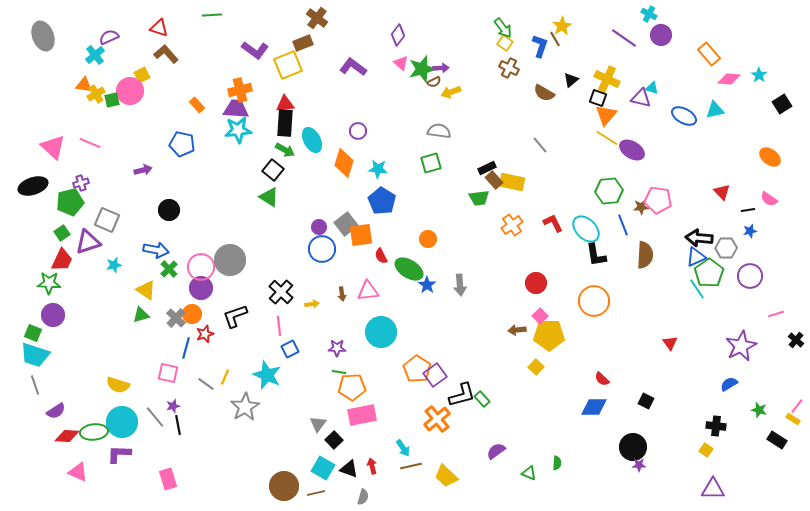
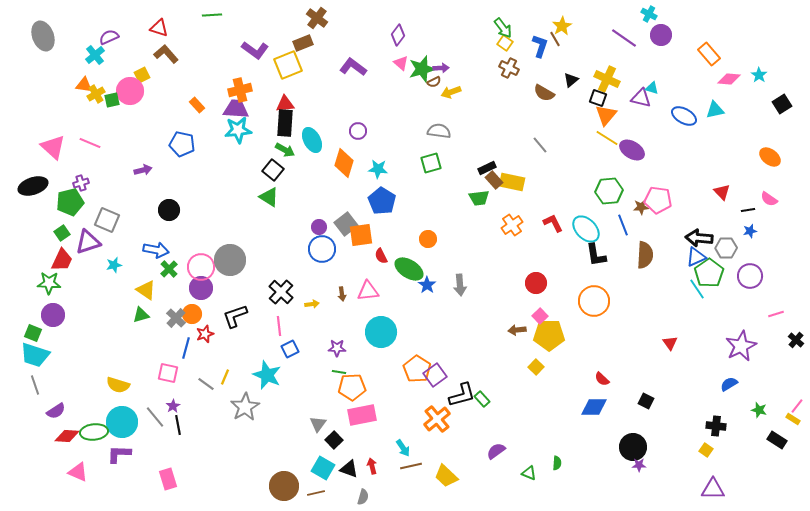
purple star at (173, 406): rotated 16 degrees counterclockwise
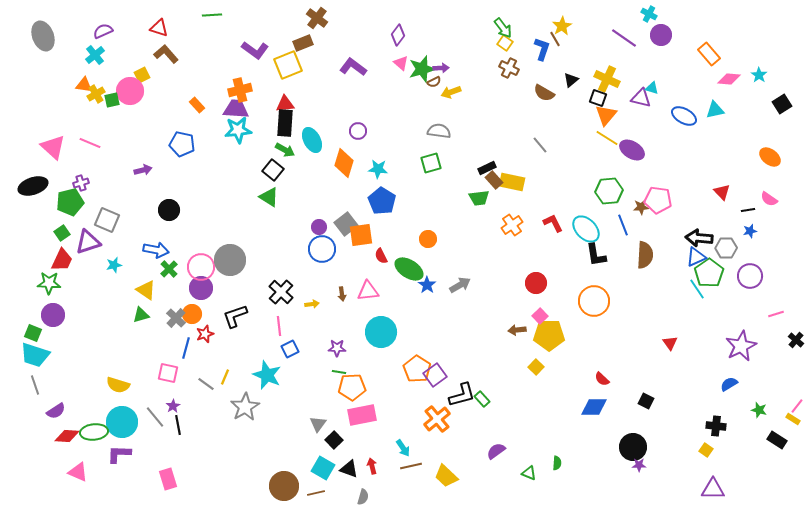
purple semicircle at (109, 37): moved 6 px left, 6 px up
blue L-shape at (540, 46): moved 2 px right, 3 px down
gray arrow at (460, 285): rotated 115 degrees counterclockwise
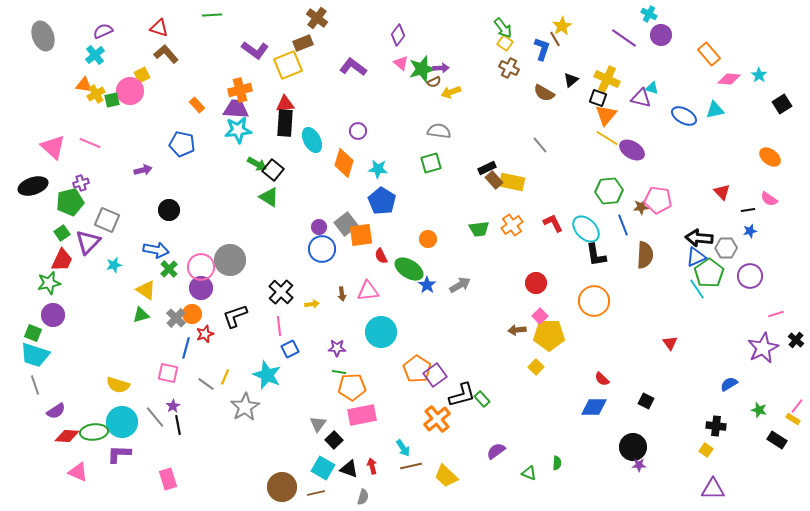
green arrow at (285, 150): moved 28 px left, 14 px down
green trapezoid at (479, 198): moved 31 px down
purple triangle at (88, 242): rotated 28 degrees counterclockwise
green star at (49, 283): rotated 15 degrees counterclockwise
purple star at (741, 346): moved 22 px right, 2 px down
brown circle at (284, 486): moved 2 px left, 1 px down
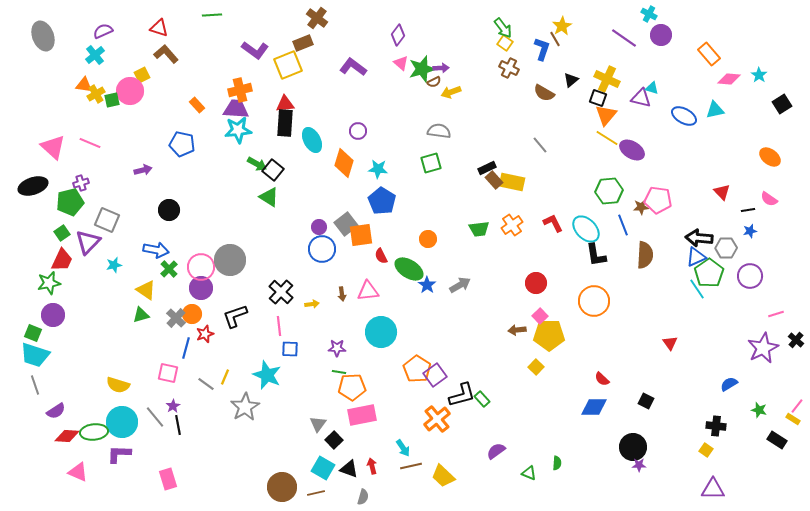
blue square at (290, 349): rotated 30 degrees clockwise
yellow trapezoid at (446, 476): moved 3 px left
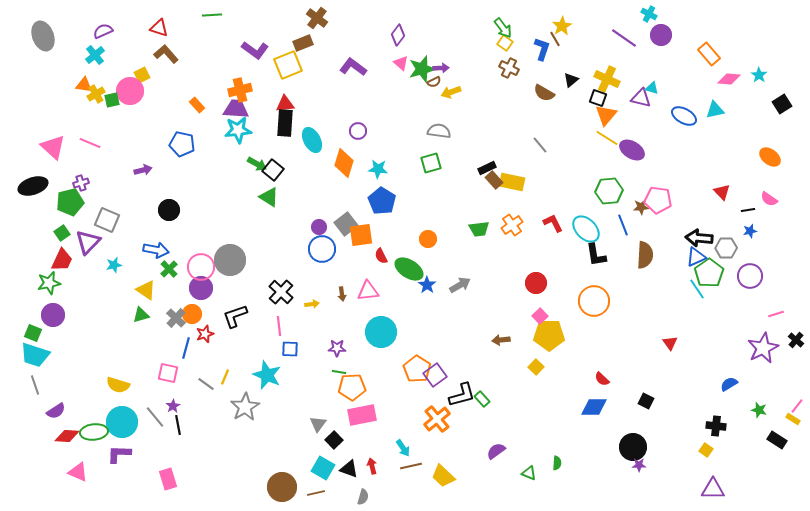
brown arrow at (517, 330): moved 16 px left, 10 px down
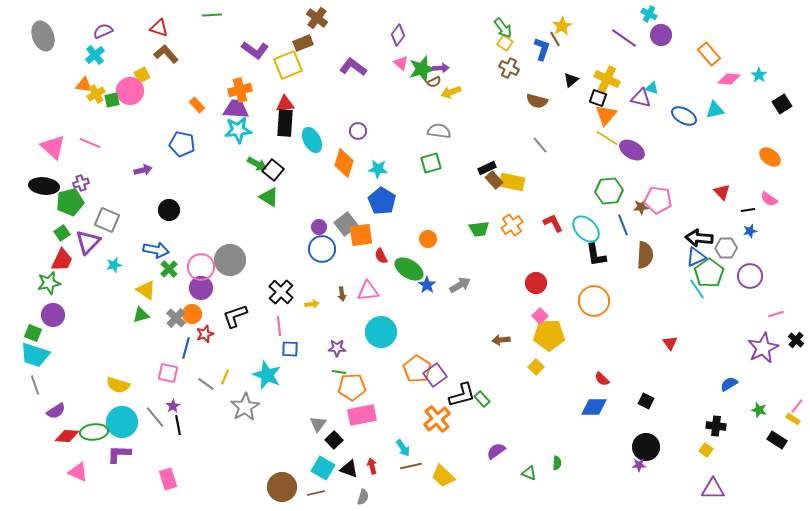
brown semicircle at (544, 93): moved 7 px left, 8 px down; rotated 15 degrees counterclockwise
black ellipse at (33, 186): moved 11 px right; rotated 24 degrees clockwise
black circle at (633, 447): moved 13 px right
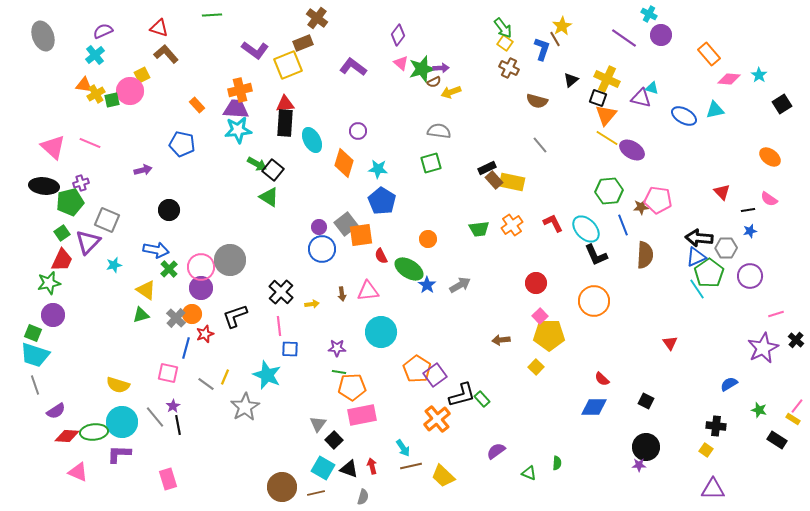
black L-shape at (596, 255): rotated 15 degrees counterclockwise
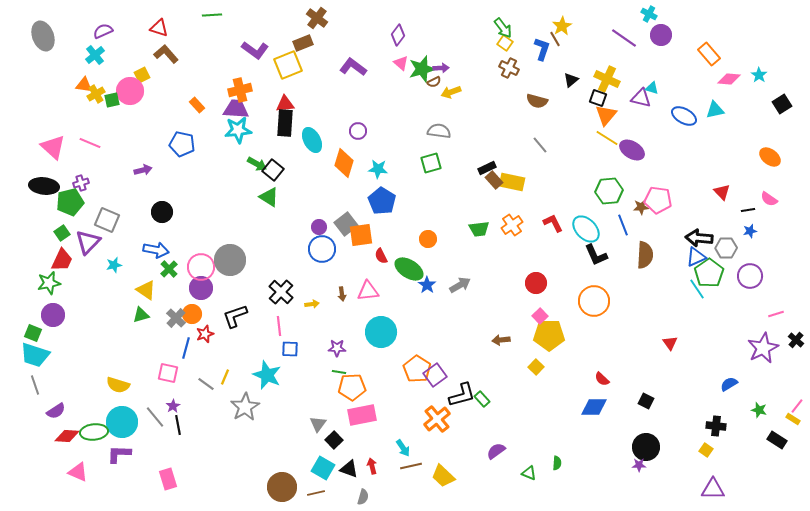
black circle at (169, 210): moved 7 px left, 2 px down
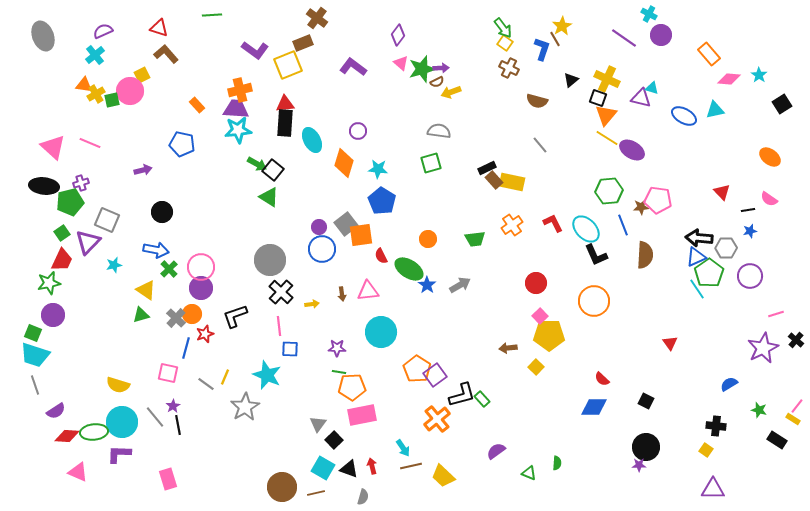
brown semicircle at (434, 82): moved 3 px right
green trapezoid at (479, 229): moved 4 px left, 10 px down
gray circle at (230, 260): moved 40 px right
brown arrow at (501, 340): moved 7 px right, 8 px down
